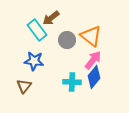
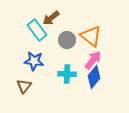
cyan cross: moved 5 px left, 8 px up
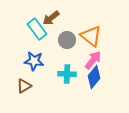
cyan rectangle: moved 1 px up
brown triangle: rotated 21 degrees clockwise
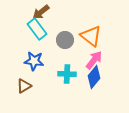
brown arrow: moved 10 px left, 6 px up
gray circle: moved 2 px left
pink arrow: moved 1 px right
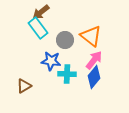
cyan rectangle: moved 1 px right, 1 px up
blue star: moved 17 px right
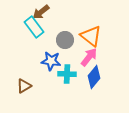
cyan rectangle: moved 4 px left, 1 px up
pink arrow: moved 5 px left, 3 px up
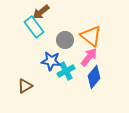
cyan cross: moved 1 px left, 3 px up; rotated 30 degrees counterclockwise
brown triangle: moved 1 px right
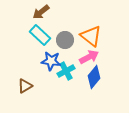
cyan rectangle: moved 6 px right, 8 px down; rotated 10 degrees counterclockwise
pink arrow: rotated 24 degrees clockwise
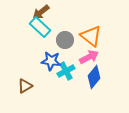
cyan rectangle: moved 8 px up
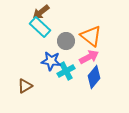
gray circle: moved 1 px right, 1 px down
